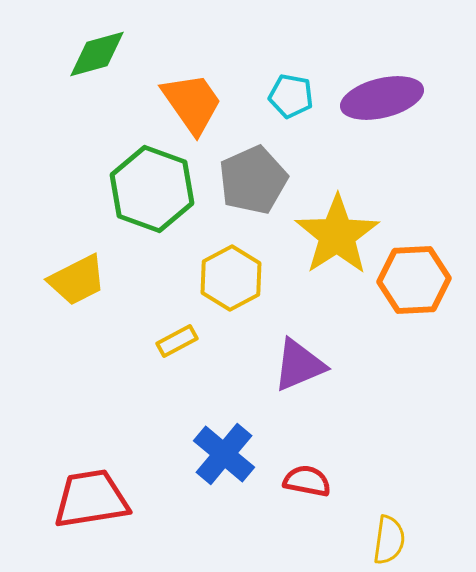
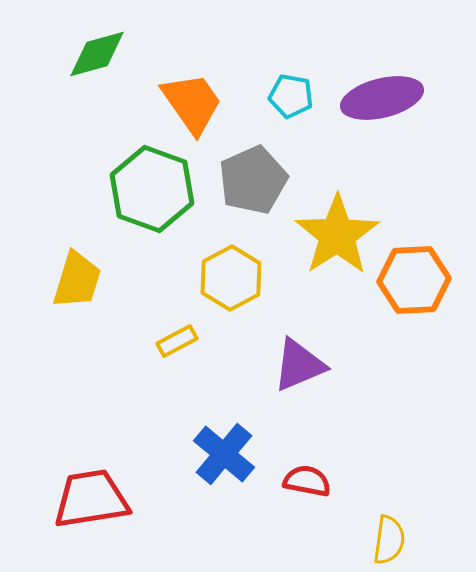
yellow trapezoid: rotated 46 degrees counterclockwise
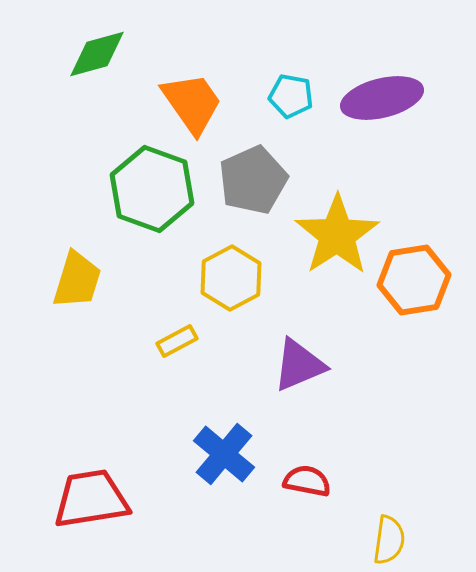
orange hexagon: rotated 6 degrees counterclockwise
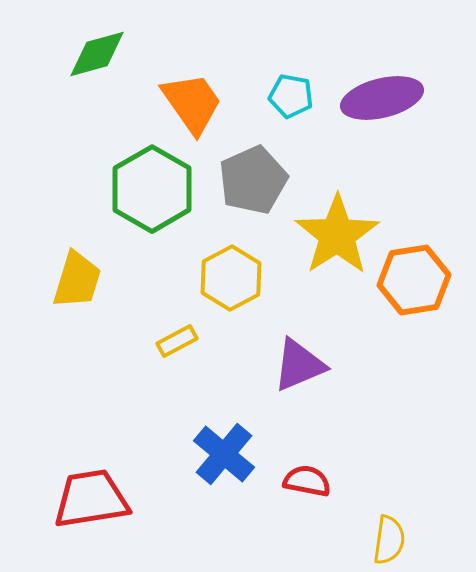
green hexagon: rotated 10 degrees clockwise
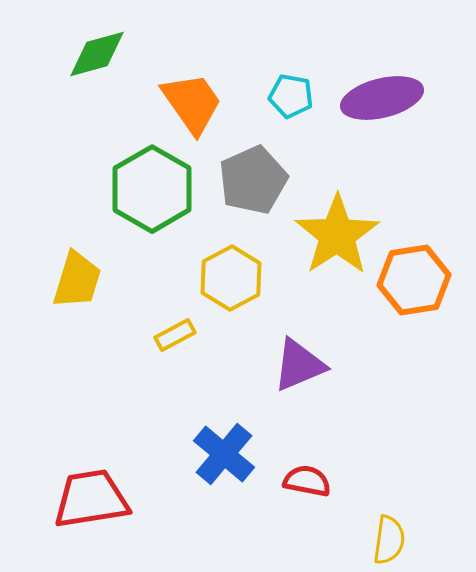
yellow rectangle: moved 2 px left, 6 px up
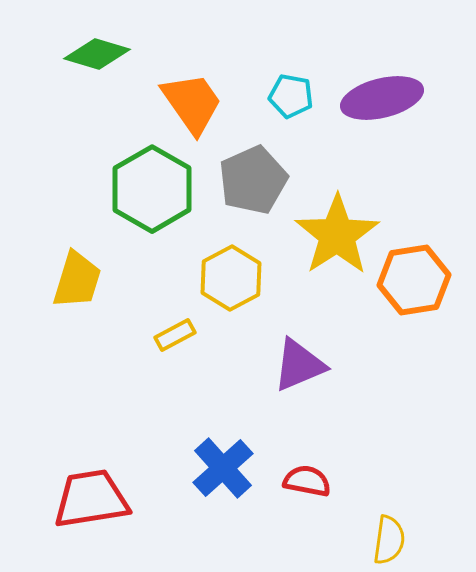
green diamond: rotated 32 degrees clockwise
blue cross: moved 1 px left, 14 px down; rotated 8 degrees clockwise
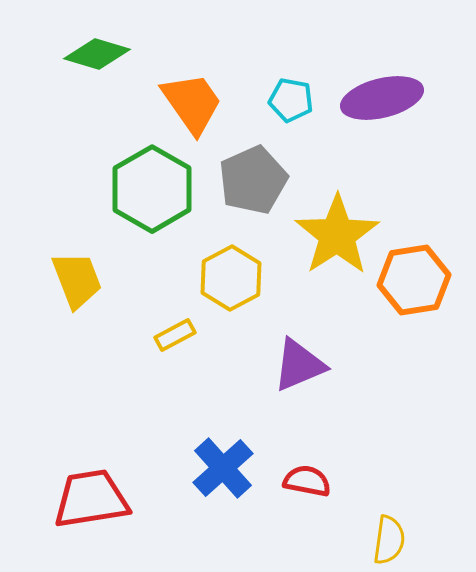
cyan pentagon: moved 4 px down
yellow trapezoid: rotated 38 degrees counterclockwise
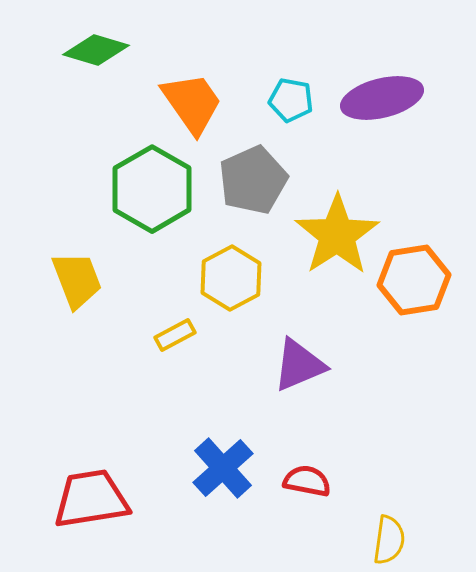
green diamond: moved 1 px left, 4 px up
